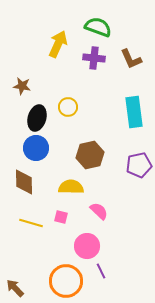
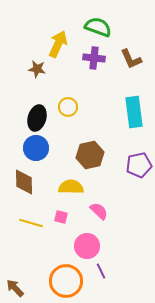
brown star: moved 15 px right, 17 px up
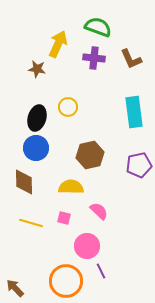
pink square: moved 3 px right, 1 px down
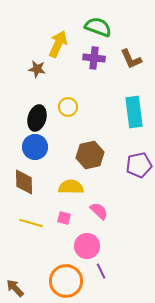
blue circle: moved 1 px left, 1 px up
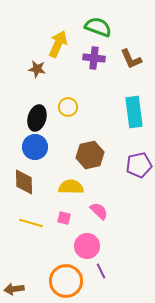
brown arrow: moved 1 px left, 1 px down; rotated 54 degrees counterclockwise
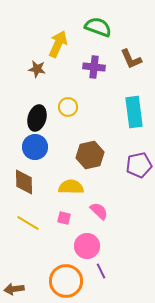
purple cross: moved 9 px down
yellow line: moved 3 px left; rotated 15 degrees clockwise
